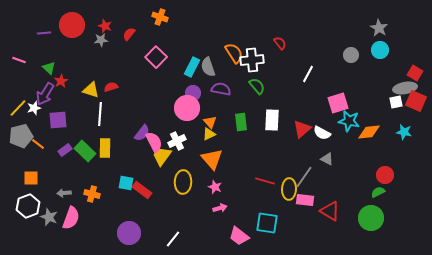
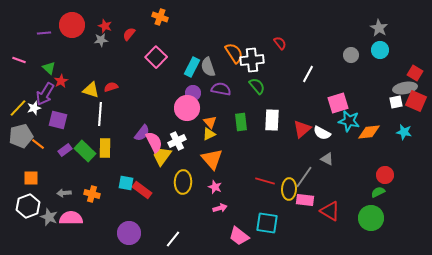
purple square at (58, 120): rotated 18 degrees clockwise
pink semicircle at (71, 218): rotated 110 degrees counterclockwise
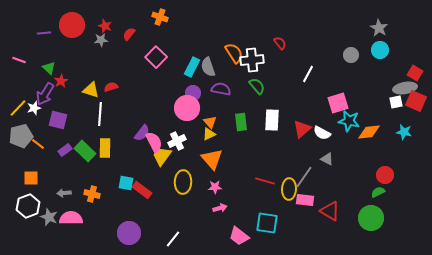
pink star at (215, 187): rotated 24 degrees counterclockwise
